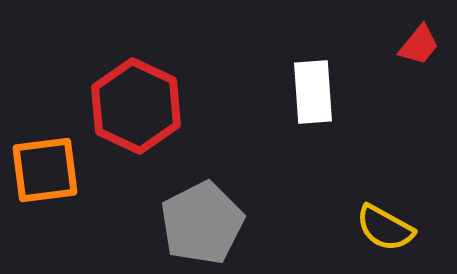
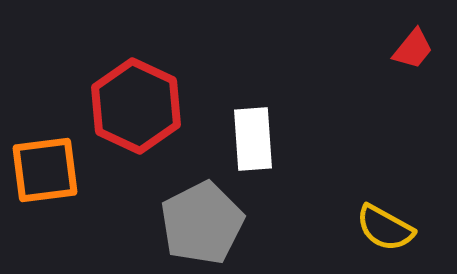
red trapezoid: moved 6 px left, 4 px down
white rectangle: moved 60 px left, 47 px down
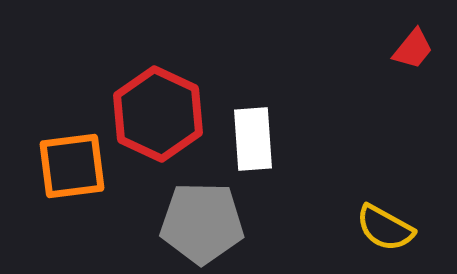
red hexagon: moved 22 px right, 8 px down
orange square: moved 27 px right, 4 px up
gray pentagon: rotated 28 degrees clockwise
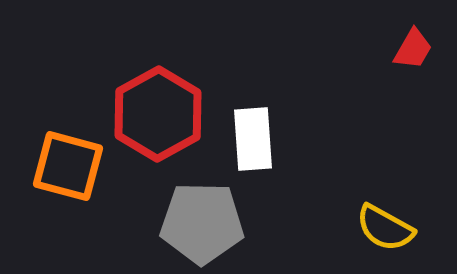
red trapezoid: rotated 9 degrees counterclockwise
red hexagon: rotated 6 degrees clockwise
orange square: moved 4 px left; rotated 22 degrees clockwise
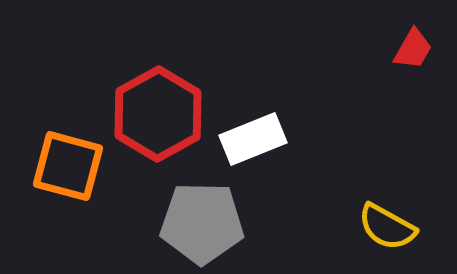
white rectangle: rotated 72 degrees clockwise
yellow semicircle: moved 2 px right, 1 px up
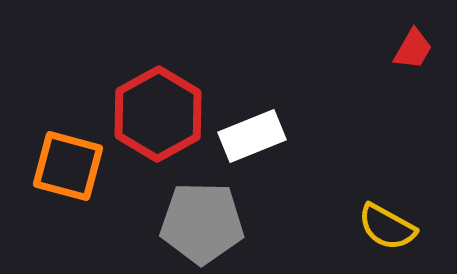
white rectangle: moved 1 px left, 3 px up
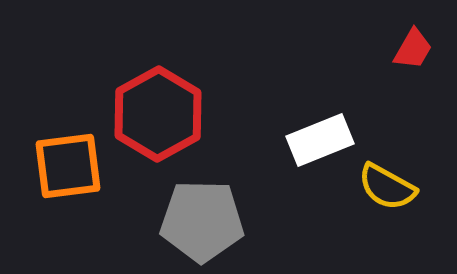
white rectangle: moved 68 px right, 4 px down
orange square: rotated 22 degrees counterclockwise
gray pentagon: moved 2 px up
yellow semicircle: moved 40 px up
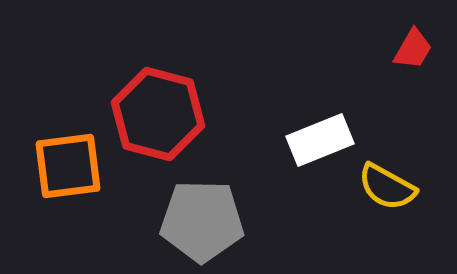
red hexagon: rotated 16 degrees counterclockwise
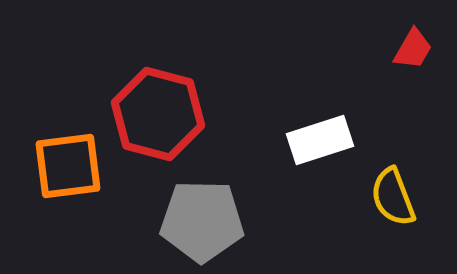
white rectangle: rotated 4 degrees clockwise
yellow semicircle: moved 6 px right, 10 px down; rotated 40 degrees clockwise
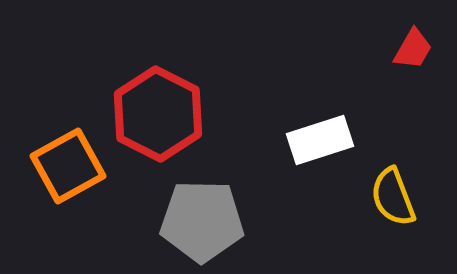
red hexagon: rotated 12 degrees clockwise
orange square: rotated 22 degrees counterclockwise
